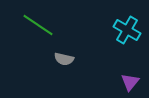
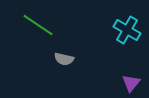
purple triangle: moved 1 px right, 1 px down
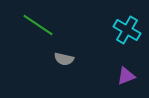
purple triangle: moved 5 px left, 7 px up; rotated 30 degrees clockwise
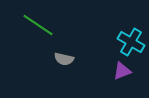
cyan cross: moved 4 px right, 12 px down
purple triangle: moved 4 px left, 5 px up
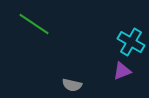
green line: moved 4 px left, 1 px up
gray semicircle: moved 8 px right, 26 px down
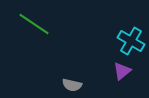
cyan cross: moved 1 px up
purple triangle: rotated 18 degrees counterclockwise
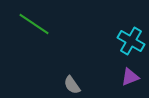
purple triangle: moved 8 px right, 6 px down; rotated 18 degrees clockwise
gray semicircle: rotated 42 degrees clockwise
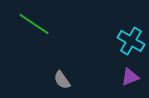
gray semicircle: moved 10 px left, 5 px up
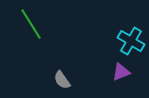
green line: moved 3 px left; rotated 24 degrees clockwise
purple triangle: moved 9 px left, 5 px up
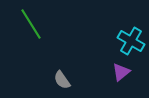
purple triangle: rotated 18 degrees counterclockwise
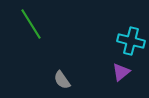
cyan cross: rotated 16 degrees counterclockwise
